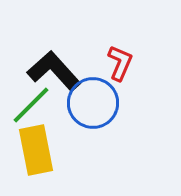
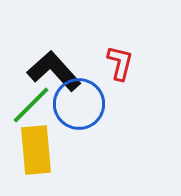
red L-shape: rotated 9 degrees counterclockwise
blue circle: moved 14 px left, 1 px down
yellow rectangle: rotated 6 degrees clockwise
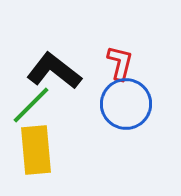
black L-shape: rotated 10 degrees counterclockwise
blue circle: moved 47 px right
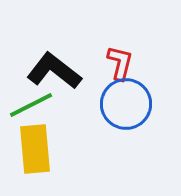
green line: rotated 18 degrees clockwise
yellow rectangle: moved 1 px left, 1 px up
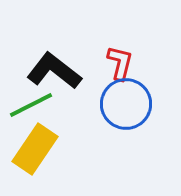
yellow rectangle: rotated 39 degrees clockwise
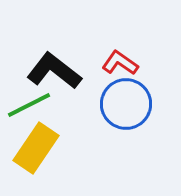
red L-shape: rotated 69 degrees counterclockwise
green line: moved 2 px left
yellow rectangle: moved 1 px right, 1 px up
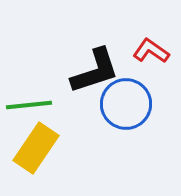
red L-shape: moved 31 px right, 12 px up
black L-shape: moved 41 px right; rotated 124 degrees clockwise
green line: rotated 21 degrees clockwise
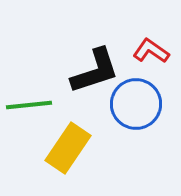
blue circle: moved 10 px right
yellow rectangle: moved 32 px right
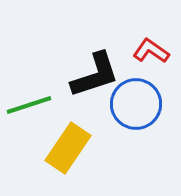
black L-shape: moved 4 px down
green line: rotated 12 degrees counterclockwise
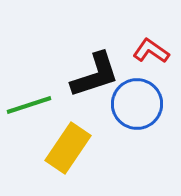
blue circle: moved 1 px right
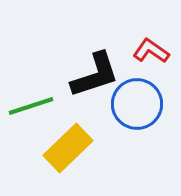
green line: moved 2 px right, 1 px down
yellow rectangle: rotated 12 degrees clockwise
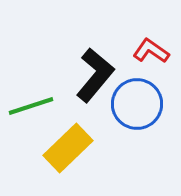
black L-shape: rotated 32 degrees counterclockwise
